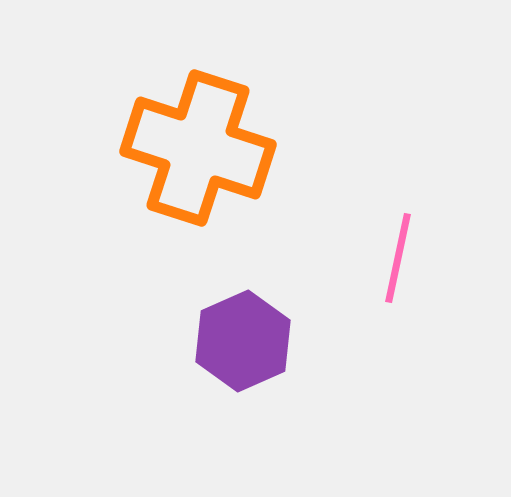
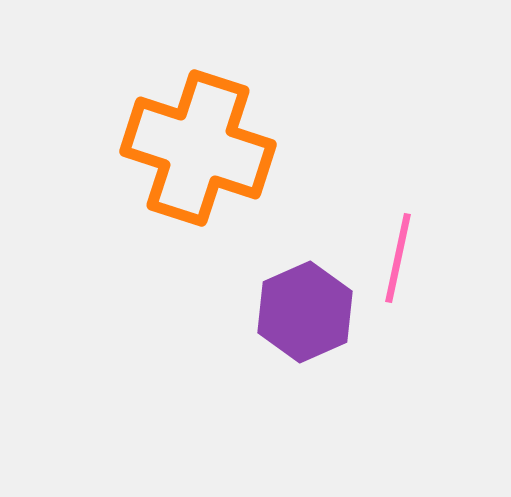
purple hexagon: moved 62 px right, 29 px up
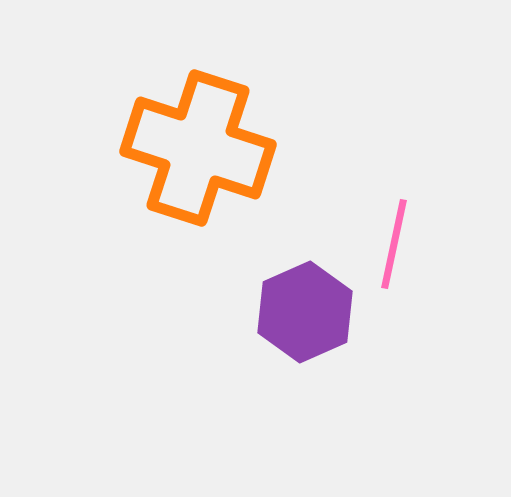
pink line: moved 4 px left, 14 px up
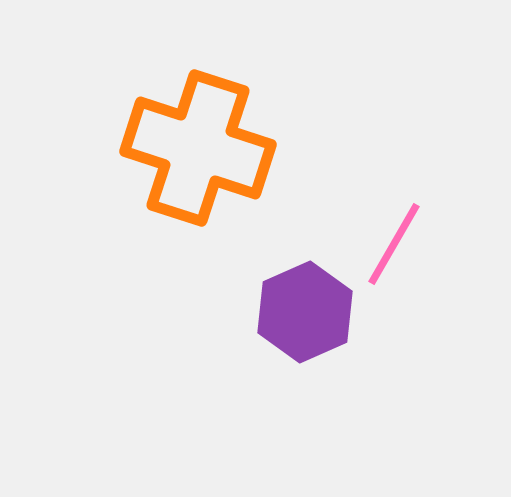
pink line: rotated 18 degrees clockwise
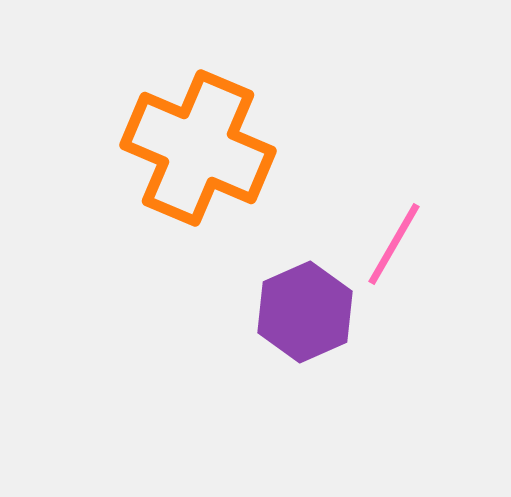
orange cross: rotated 5 degrees clockwise
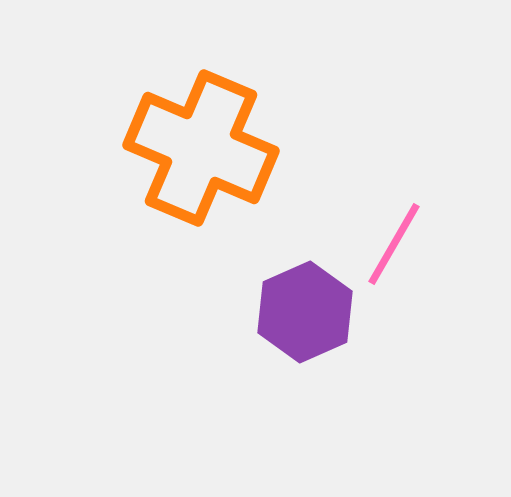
orange cross: moved 3 px right
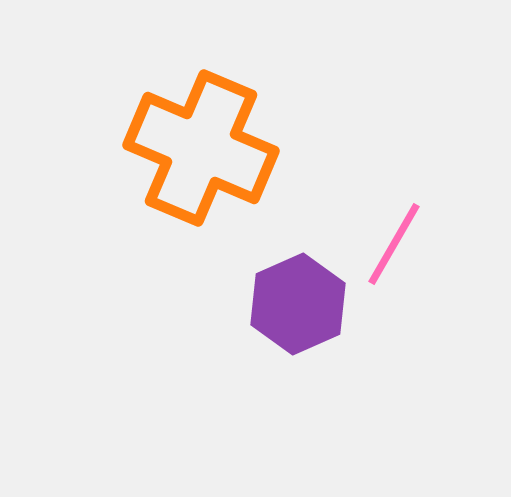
purple hexagon: moved 7 px left, 8 px up
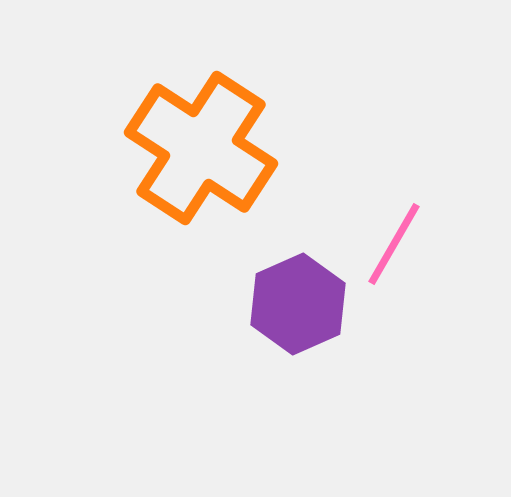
orange cross: rotated 10 degrees clockwise
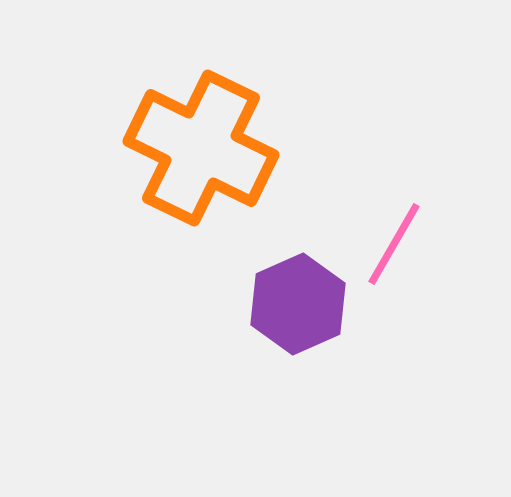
orange cross: rotated 7 degrees counterclockwise
